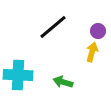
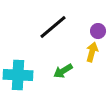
green arrow: moved 11 px up; rotated 48 degrees counterclockwise
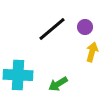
black line: moved 1 px left, 2 px down
purple circle: moved 13 px left, 4 px up
green arrow: moved 5 px left, 13 px down
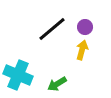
yellow arrow: moved 10 px left, 2 px up
cyan cross: rotated 20 degrees clockwise
green arrow: moved 1 px left
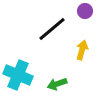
purple circle: moved 16 px up
green arrow: rotated 12 degrees clockwise
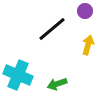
yellow arrow: moved 6 px right, 5 px up
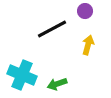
black line: rotated 12 degrees clockwise
cyan cross: moved 4 px right
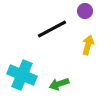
green arrow: moved 2 px right
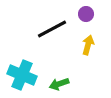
purple circle: moved 1 px right, 3 px down
